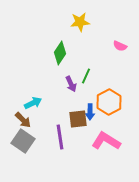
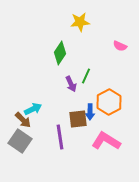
cyan arrow: moved 6 px down
gray square: moved 3 px left
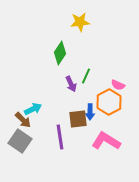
pink semicircle: moved 2 px left, 39 px down
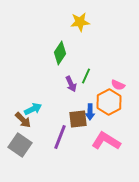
purple line: rotated 30 degrees clockwise
gray square: moved 4 px down
